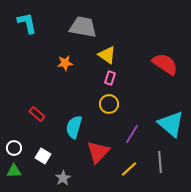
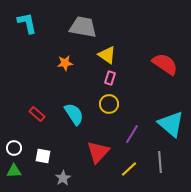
cyan semicircle: moved 13 px up; rotated 130 degrees clockwise
white square: rotated 21 degrees counterclockwise
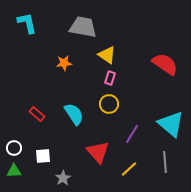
orange star: moved 1 px left
red triangle: rotated 25 degrees counterclockwise
white square: rotated 14 degrees counterclockwise
gray line: moved 5 px right
